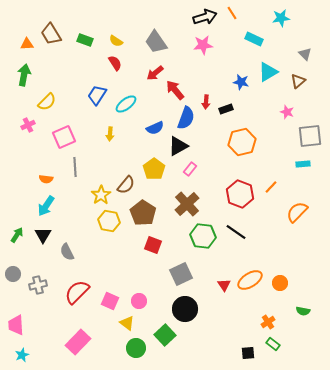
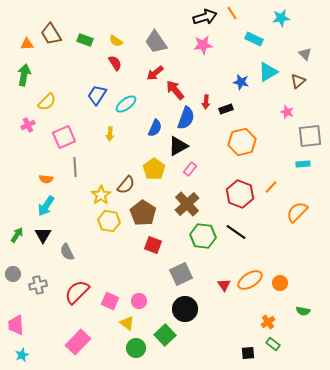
blue semicircle at (155, 128): rotated 42 degrees counterclockwise
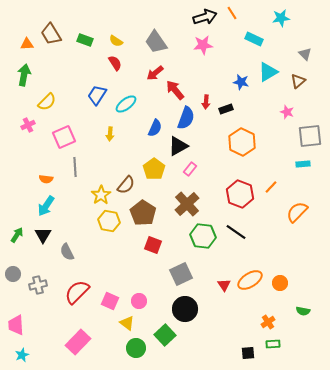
orange hexagon at (242, 142): rotated 20 degrees counterclockwise
green rectangle at (273, 344): rotated 40 degrees counterclockwise
